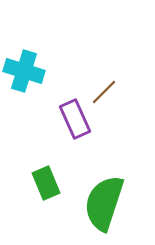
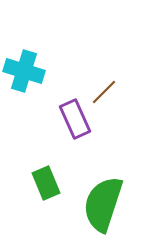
green semicircle: moved 1 px left, 1 px down
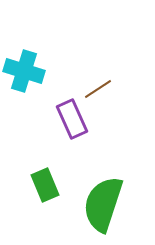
brown line: moved 6 px left, 3 px up; rotated 12 degrees clockwise
purple rectangle: moved 3 px left
green rectangle: moved 1 px left, 2 px down
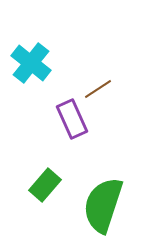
cyan cross: moved 7 px right, 8 px up; rotated 21 degrees clockwise
green rectangle: rotated 64 degrees clockwise
green semicircle: moved 1 px down
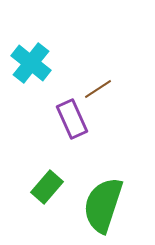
green rectangle: moved 2 px right, 2 px down
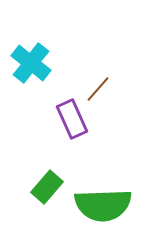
brown line: rotated 16 degrees counterclockwise
green semicircle: rotated 110 degrees counterclockwise
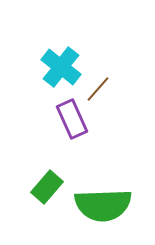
cyan cross: moved 30 px right, 4 px down
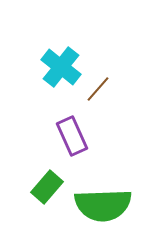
purple rectangle: moved 17 px down
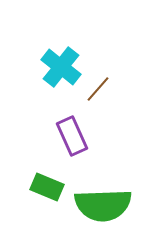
green rectangle: rotated 72 degrees clockwise
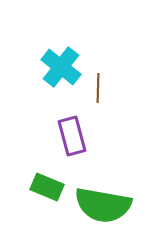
brown line: moved 1 px up; rotated 40 degrees counterclockwise
purple rectangle: rotated 9 degrees clockwise
green semicircle: rotated 12 degrees clockwise
